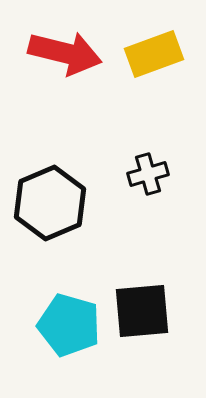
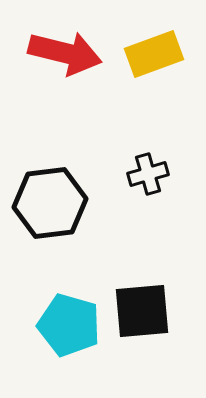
black hexagon: rotated 16 degrees clockwise
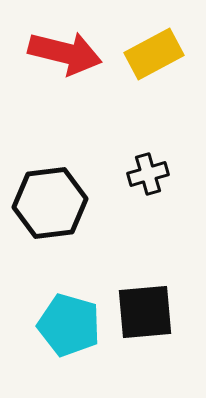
yellow rectangle: rotated 8 degrees counterclockwise
black square: moved 3 px right, 1 px down
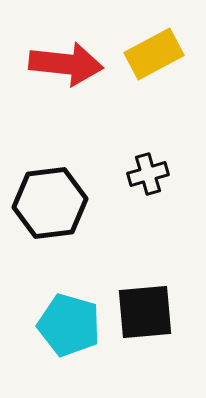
red arrow: moved 1 px right, 11 px down; rotated 8 degrees counterclockwise
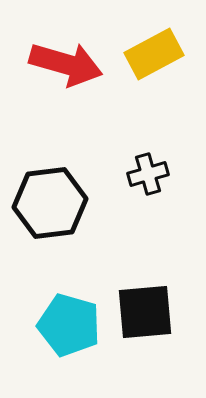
red arrow: rotated 10 degrees clockwise
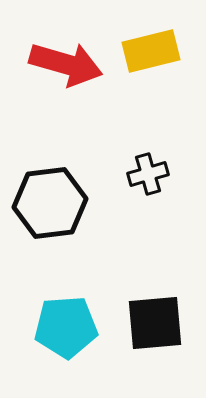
yellow rectangle: moved 3 px left, 3 px up; rotated 14 degrees clockwise
black square: moved 10 px right, 11 px down
cyan pentagon: moved 3 px left, 2 px down; rotated 20 degrees counterclockwise
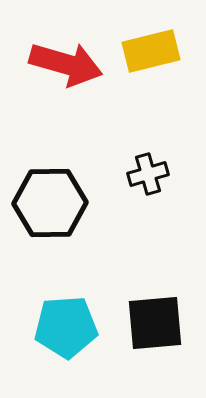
black hexagon: rotated 6 degrees clockwise
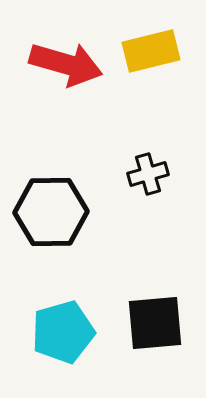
black hexagon: moved 1 px right, 9 px down
cyan pentagon: moved 3 px left, 5 px down; rotated 12 degrees counterclockwise
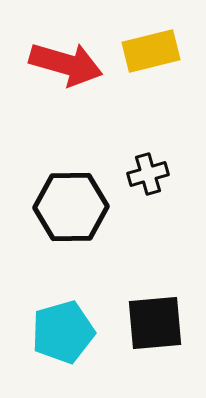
black hexagon: moved 20 px right, 5 px up
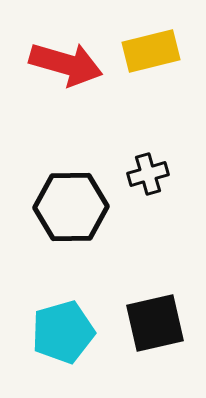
black square: rotated 8 degrees counterclockwise
